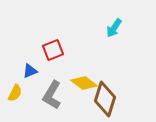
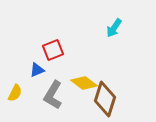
blue triangle: moved 7 px right, 1 px up
gray L-shape: moved 1 px right
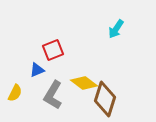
cyan arrow: moved 2 px right, 1 px down
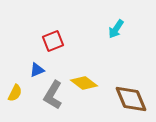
red square: moved 9 px up
brown diamond: moved 26 px right; rotated 40 degrees counterclockwise
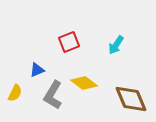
cyan arrow: moved 16 px down
red square: moved 16 px right, 1 px down
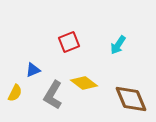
cyan arrow: moved 2 px right
blue triangle: moved 4 px left
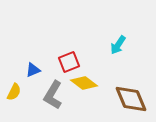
red square: moved 20 px down
yellow semicircle: moved 1 px left, 1 px up
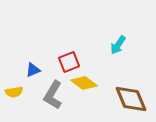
yellow semicircle: rotated 54 degrees clockwise
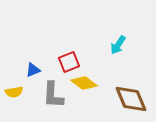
gray L-shape: rotated 28 degrees counterclockwise
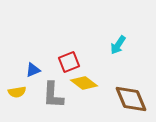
yellow semicircle: moved 3 px right
